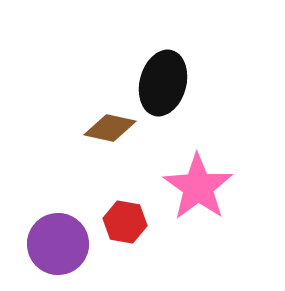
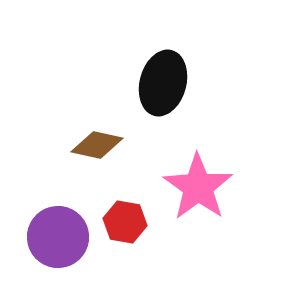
brown diamond: moved 13 px left, 17 px down
purple circle: moved 7 px up
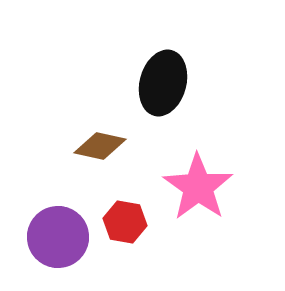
brown diamond: moved 3 px right, 1 px down
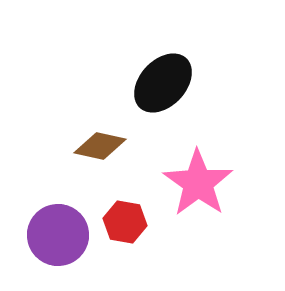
black ellipse: rotated 28 degrees clockwise
pink star: moved 4 px up
purple circle: moved 2 px up
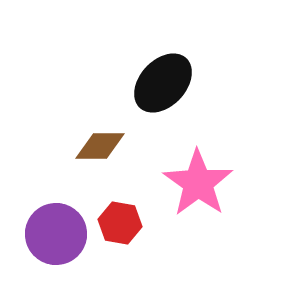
brown diamond: rotated 12 degrees counterclockwise
red hexagon: moved 5 px left, 1 px down
purple circle: moved 2 px left, 1 px up
